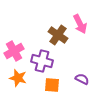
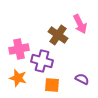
pink cross: moved 5 px right, 2 px up; rotated 18 degrees clockwise
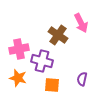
pink arrow: moved 1 px right, 1 px up
purple semicircle: rotated 104 degrees counterclockwise
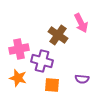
purple semicircle: rotated 96 degrees counterclockwise
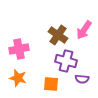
pink arrow: moved 3 px right, 7 px down; rotated 60 degrees clockwise
purple cross: moved 24 px right
orange square: moved 1 px left, 1 px up
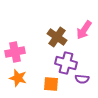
brown cross: moved 1 px left, 2 px down
pink cross: moved 4 px left, 3 px down
purple cross: moved 2 px down
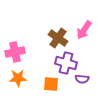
brown cross: moved 1 px right, 1 px down
orange star: rotated 18 degrees counterclockwise
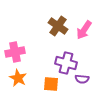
brown cross: moved 12 px up
orange star: rotated 30 degrees clockwise
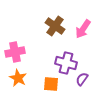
brown cross: moved 3 px left
pink arrow: moved 1 px left, 1 px up
purple semicircle: rotated 120 degrees clockwise
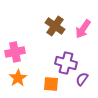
orange star: rotated 12 degrees clockwise
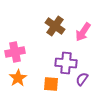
pink arrow: moved 3 px down
purple cross: rotated 10 degrees counterclockwise
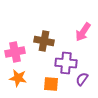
brown cross: moved 11 px left, 15 px down; rotated 24 degrees counterclockwise
orange star: rotated 30 degrees counterclockwise
